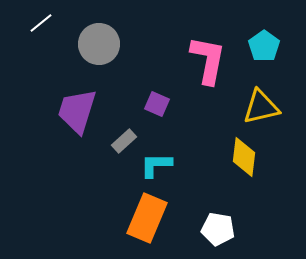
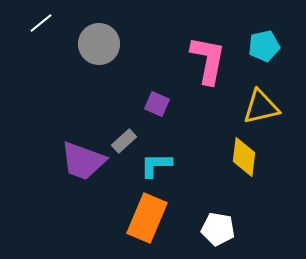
cyan pentagon: rotated 24 degrees clockwise
purple trapezoid: moved 6 px right, 50 px down; rotated 87 degrees counterclockwise
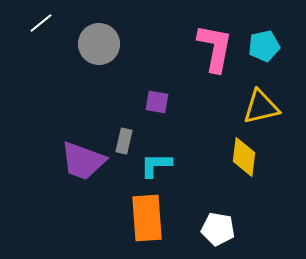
pink L-shape: moved 7 px right, 12 px up
purple square: moved 2 px up; rotated 15 degrees counterclockwise
gray rectangle: rotated 35 degrees counterclockwise
orange rectangle: rotated 27 degrees counterclockwise
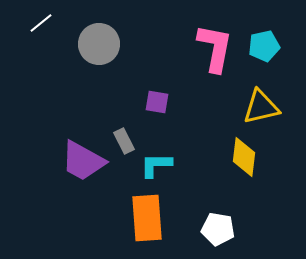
gray rectangle: rotated 40 degrees counterclockwise
purple trapezoid: rotated 9 degrees clockwise
